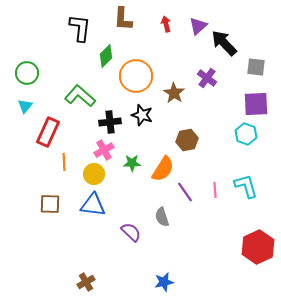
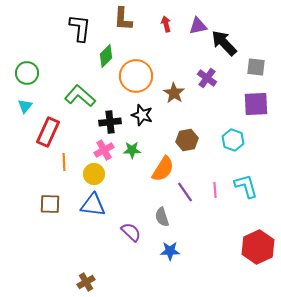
purple triangle: rotated 30 degrees clockwise
cyan hexagon: moved 13 px left, 6 px down
green star: moved 13 px up
blue star: moved 6 px right, 31 px up; rotated 12 degrees clockwise
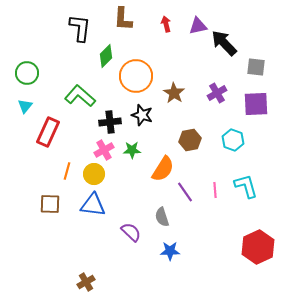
purple cross: moved 10 px right, 15 px down; rotated 24 degrees clockwise
brown hexagon: moved 3 px right
orange line: moved 3 px right, 9 px down; rotated 18 degrees clockwise
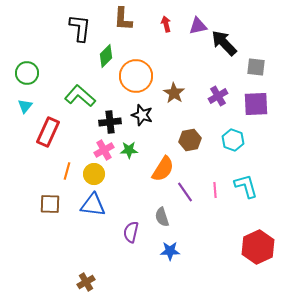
purple cross: moved 1 px right, 3 px down
green star: moved 3 px left
purple semicircle: rotated 120 degrees counterclockwise
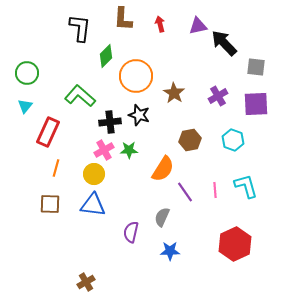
red arrow: moved 6 px left
black star: moved 3 px left
orange line: moved 11 px left, 3 px up
gray semicircle: rotated 42 degrees clockwise
red hexagon: moved 23 px left, 3 px up
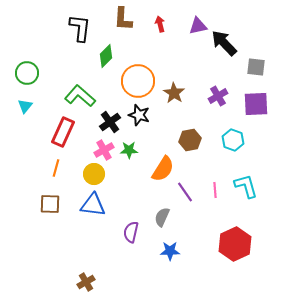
orange circle: moved 2 px right, 5 px down
black cross: rotated 30 degrees counterclockwise
red rectangle: moved 15 px right
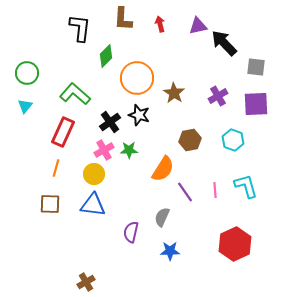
orange circle: moved 1 px left, 3 px up
green L-shape: moved 5 px left, 2 px up
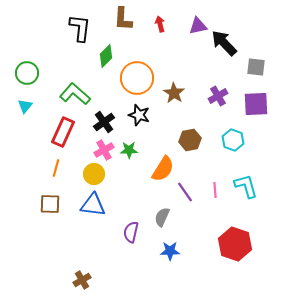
black cross: moved 6 px left
red hexagon: rotated 16 degrees counterclockwise
brown cross: moved 4 px left, 2 px up
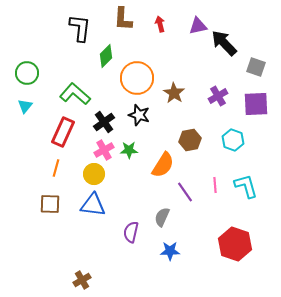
gray square: rotated 12 degrees clockwise
orange semicircle: moved 4 px up
pink line: moved 5 px up
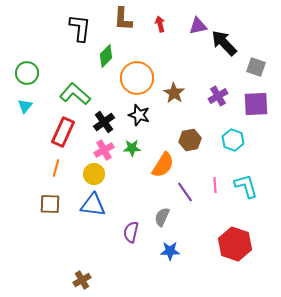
green star: moved 3 px right, 2 px up
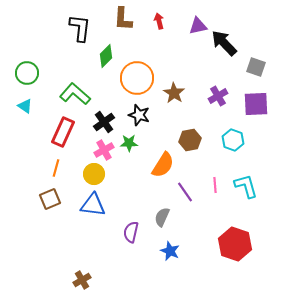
red arrow: moved 1 px left, 3 px up
cyan triangle: rotated 35 degrees counterclockwise
green star: moved 3 px left, 5 px up
brown square: moved 5 px up; rotated 25 degrees counterclockwise
blue star: rotated 24 degrees clockwise
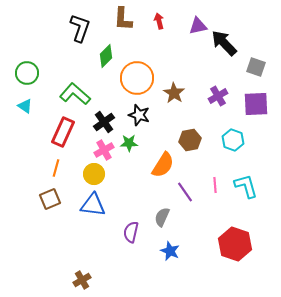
black L-shape: rotated 12 degrees clockwise
